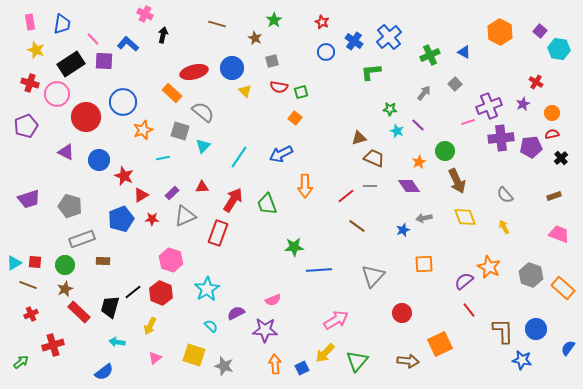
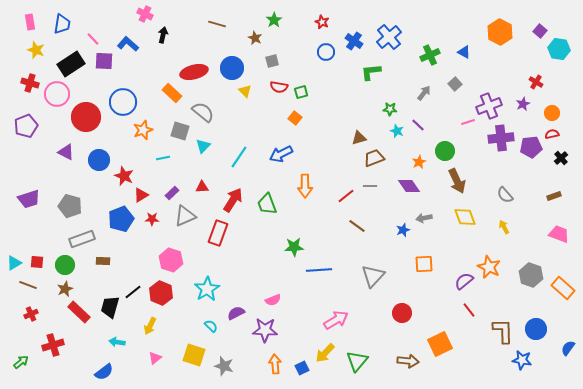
brown trapezoid at (374, 158): rotated 45 degrees counterclockwise
red square at (35, 262): moved 2 px right
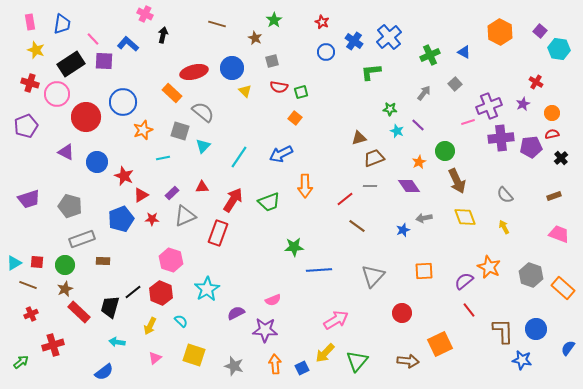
blue circle at (99, 160): moved 2 px left, 2 px down
red line at (346, 196): moved 1 px left, 3 px down
green trapezoid at (267, 204): moved 2 px right, 2 px up; rotated 90 degrees counterclockwise
orange square at (424, 264): moved 7 px down
cyan semicircle at (211, 326): moved 30 px left, 5 px up
gray star at (224, 366): moved 10 px right
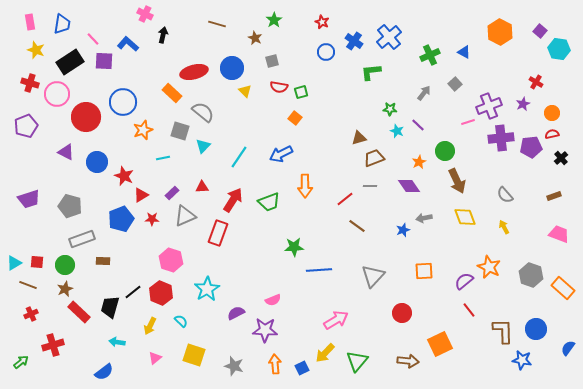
black rectangle at (71, 64): moved 1 px left, 2 px up
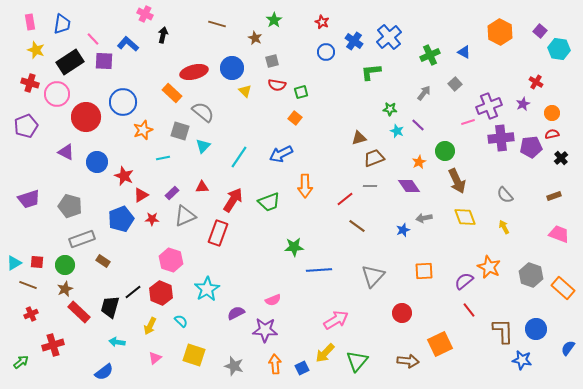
red semicircle at (279, 87): moved 2 px left, 2 px up
brown rectangle at (103, 261): rotated 32 degrees clockwise
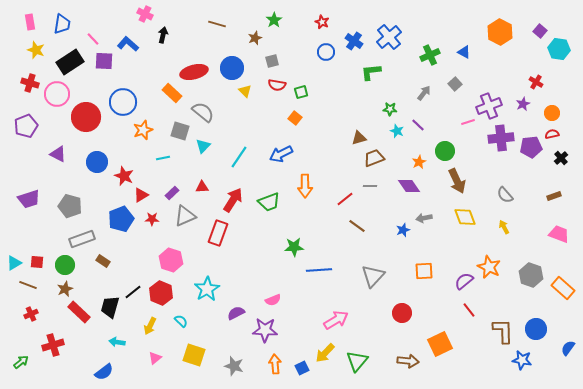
brown star at (255, 38): rotated 24 degrees clockwise
purple triangle at (66, 152): moved 8 px left, 2 px down
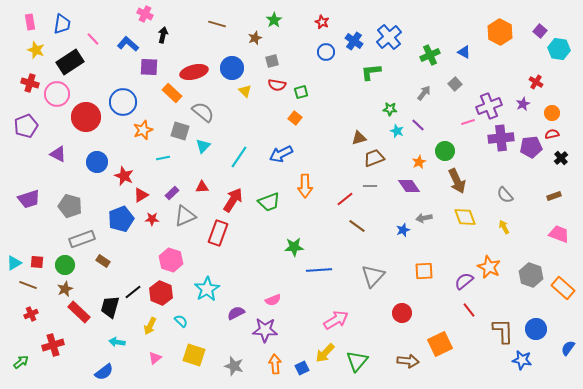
purple square at (104, 61): moved 45 px right, 6 px down
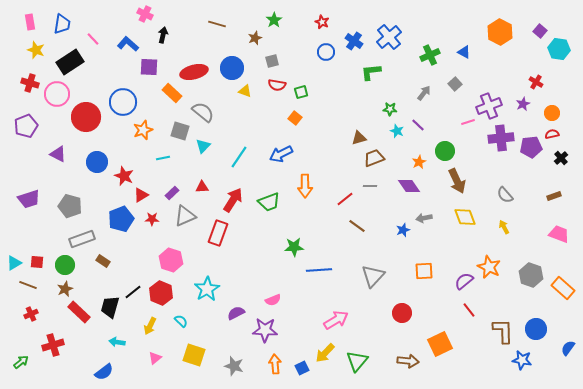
yellow triangle at (245, 91): rotated 24 degrees counterclockwise
